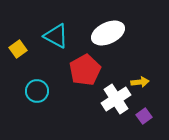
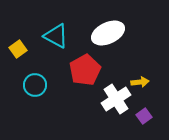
cyan circle: moved 2 px left, 6 px up
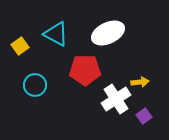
cyan triangle: moved 2 px up
yellow square: moved 2 px right, 3 px up
red pentagon: rotated 28 degrees clockwise
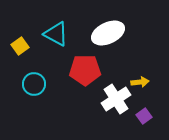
cyan circle: moved 1 px left, 1 px up
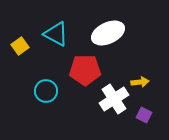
cyan circle: moved 12 px right, 7 px down
white cross: moved 2 px left
purple square: moved 1 px up; rotated 28 degrees counterclockwise
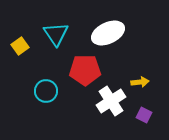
cyan triangle: rotated 28 degrees clockwise
white cross: moved 3 px left, 2 px down
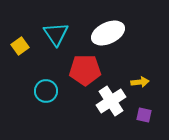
purple square: rotated 14 degrees counterclockwise
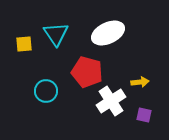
yellow square: moved 4 px right, 2 px up; rotated 30 degrees clockwise
red pentagon: moved 2 px right, 2 px down; rotated 16 degrees clockwise
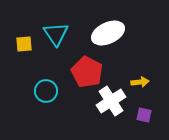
red pentagon: rotated 12 degrees clockwise
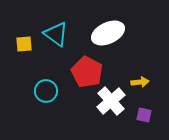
cyan triangle: rotated 20 degrees counterclockwise
white cross: rotated 8 degrees counterclockwise
